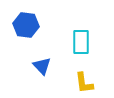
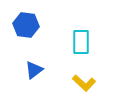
blue triangle: moved 8 px left, 4 px down; rotated 36 degrees clockwise
yellow L-shape: rotated 40 degrees counterclockwise
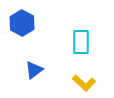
blue hexagon: moved 4 px left, 2 px up; rotated 20 degrees clockwise
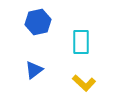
blue hexagon: moved 16 px right, 1 px up; rotated 20 degrees clockwise
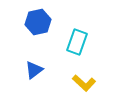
cyan rectangle: moved 4 px left; rotated 20 degrees clockwise
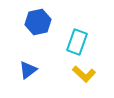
blue triangle: moved 6 px left
yellow L-shape: moved 9 px up
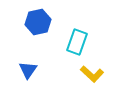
blue triangle: rotated 18 degrees counterclockwise
yellow L-shape: moved 8 px right
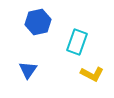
yellow L-shape: rotated 15 degrees counterclockwise
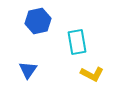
blue hexagon: moved 1 px up
cyan rectangle: rotated 30 degrees counterclockwise
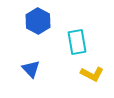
blue hexagon: rotated 20 degrees counterclockwise
blue triangle: moved 3 px right, 1 px up; rotated 18 degrees counterclockwise
